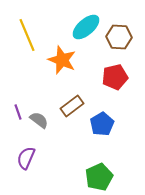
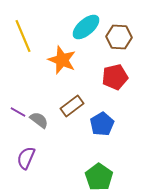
yellow line: moved 4 px left, 1 px down
purple line: rotated 42 degrees counterclockwise
green pentagon: rotated 12 degrees counterclockwise
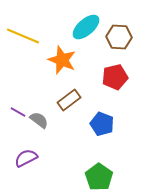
yellow line: rotated 44 degrees counterclockwise
brown rectangle: moved 3 px left, 6 px up
blue pentagon: rotated 20 degrees counterclockwise
purple semicircle: rotated 40 degrees clockwise
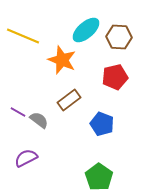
cyan ellipse: moved 3 px down
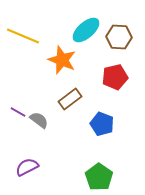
brown rectangle: moved 1 px right, 1 px up
purple semicircle: moved 1 px right, 9 px down
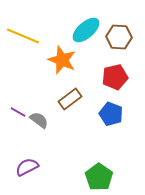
blue pentagon: moved 9 px right, 10 px up
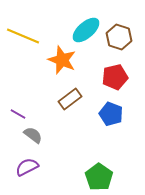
brown hexagon: rotated 15 degrees clockwise
purple line: moved 2 px down
gray semicircle: moved 6 px left, 15 px down
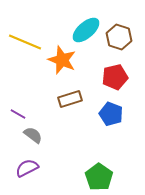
yellow line: moved 2 px right, 6 px down
brown rectangle: rotated 20 degrees clockwise
purple semicircle: moved 1 px down
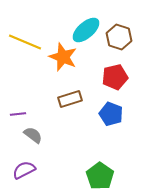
orange star: moved 1 px right, 3 px up
purple line: rotated 35 degrees counterclockwise
purple semicircle: moved 3 px left, 2 px down
green pentagon: moved 1 px right, 1 px up
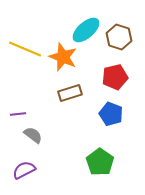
yellow line: moved 7 px down
brown rectangle: moved 6 px up
green pentagon: moved 14 px up
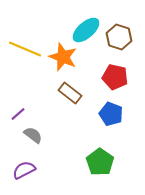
red pentagon: rotated 25 degrees clockwise
brown rectangle: rotated 55 degrees clockwise
purple line: rotated 35 degrees counterclockwise
